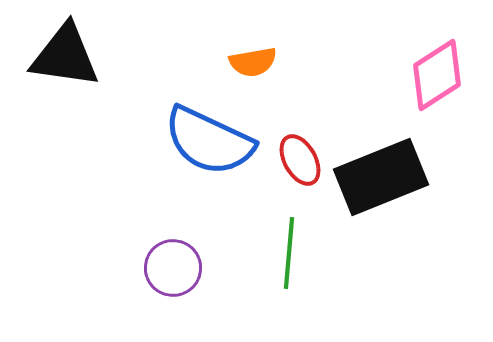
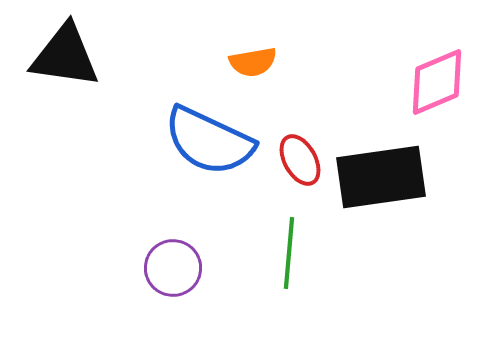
pink diamond: moved 7 px down; rotated 10 degrees clockwise
black rectangle: rotated 14 degrees clockwise
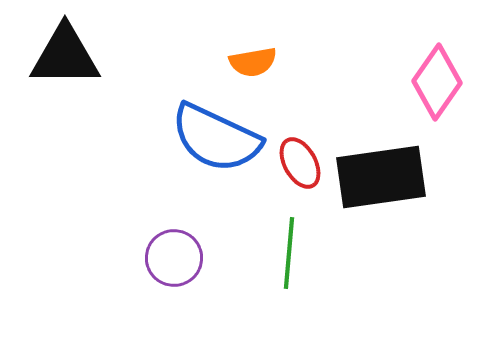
black triangle: rotated 8 degrees counterclockwise
pink diamond: rotated 32 degrees counterclockwise
blue semicircle: moved 7 px right, 3 px up
red ellipse: moved 3 px down
purple circle: moved 1 px right, 10 px up
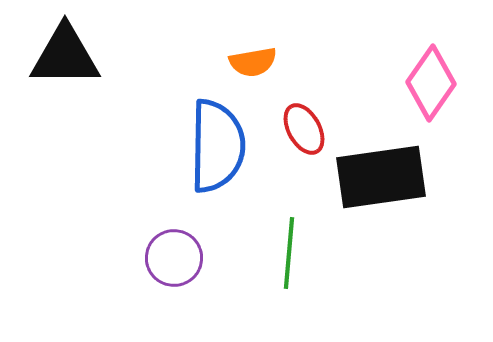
pink diamond: moved 6 px left, 1 px down
blue semicircle: moved 1 px right, 8 px down; rotated 114 degrees counterclockwise
red ellipse: moved 4 px right, 34 px up
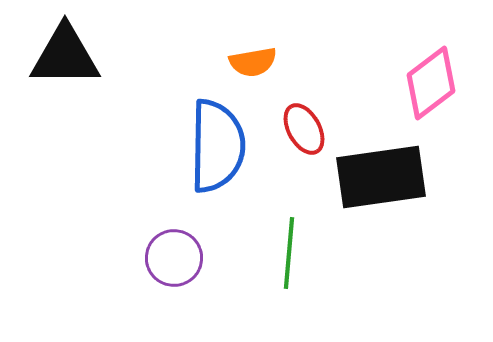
pink diamond: rotated 18 degrees clockwise
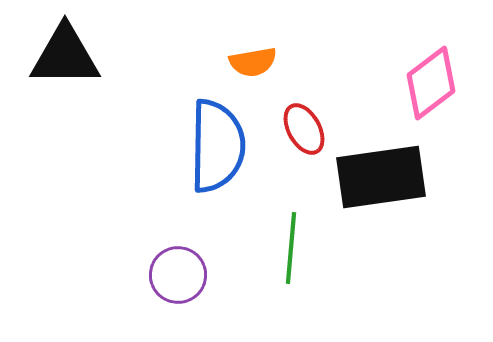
green line: moved 2 px right, 5 px up
purple circle: moved 4 px right, 17 px down
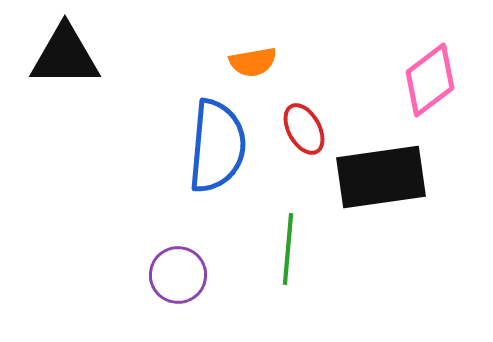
pink diamond: moved 1 px left, 3 px up
blue semicircle: rotated 4 degrees clockwise
green line: moved 3 px left, 1 px down
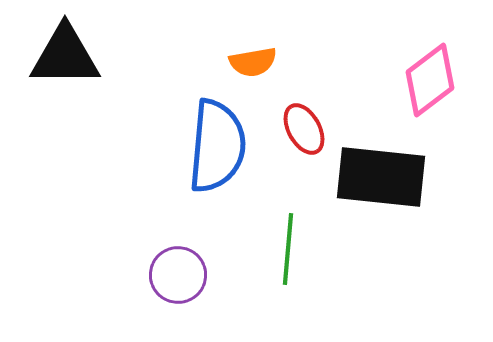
black rectangle: rotated 14 degrees clockwise
